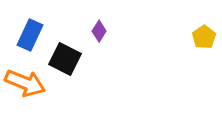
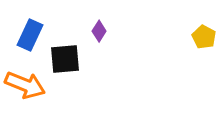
yellow pentagon: rotated 10 degrees counterclockwise
black square: rotated 32 degrees counterclockwise
orange arrow: moved 2 px down
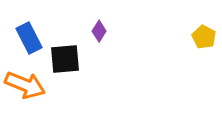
blue rectangle: moved 1 px left, 3 px down; rotated 52 degrees counterclockwise
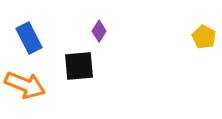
black square: moved 14 px right, 7 px down
